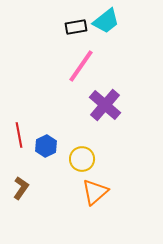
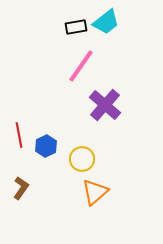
cyan trapezoid: moved 1 px down
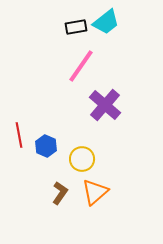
blue hexagon: rotated 10 degrees counterclockwise
brown L-shape: moved 39 px right, 5 px down
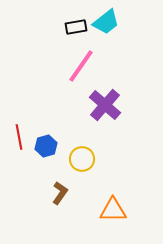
red line: moved 2 px down
blue hexagon: rotated 20 degrees clockwise
orange triangle: moved 18 px right, 18 px down; rotated 40 degrees clockwise
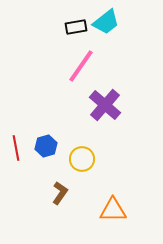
red line: moved 3 px left, 11 px down
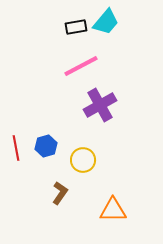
cyan trapezoid: rotated 12 degrees counterclockwise
pink line: rotated 27 degrees clockwise
purple cross: moved 5 px left; rotated 20 degrees clockwise
yellow circle: moved 1 px right, 1 px down
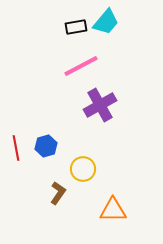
yellow circle: moved 9 px down
brown L-shape: moved 2 px left
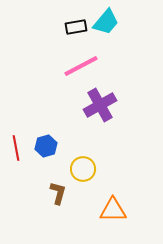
brown L-shape: rotated 20 degrees counterclockwise
